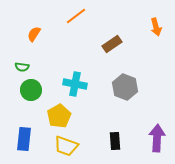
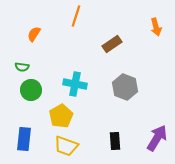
orange line: rotated 35 degrees counterclockwise
yellow pentagon: moved 2 px right
purple arrow: rotated 28 degrees clockwise
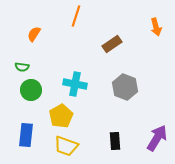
blue rectangle: moved 2 px right, 4 px up
